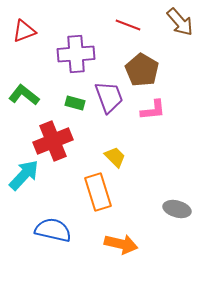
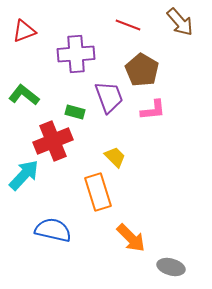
green rectangle: moved 9 px down
gray ellipse: moved 6 px left, 58 px down
orange arrow: moved 10 px right, 6 px up; rotated 32 degrees clockwise
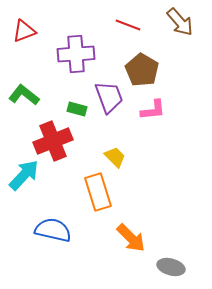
green rectangle: moved 2 px right, 3 px up
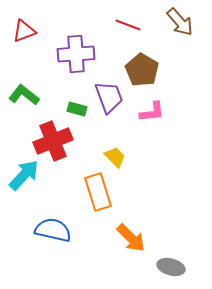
pink L-shape: moved 1 px left, 2 px down
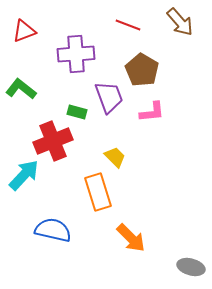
green L-shape: moved 3 px left, 6 px up
green rectangle: moved 3 px down
gray ellipse: moved 20 px right
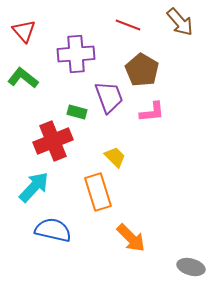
red triangle: rotated 50 degrees counterclockwise
green L-shape: moved 2 px right, 11 px up
cyan arrow: moved 10 px right, 12 px down
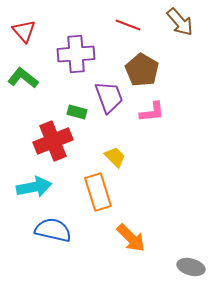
cyan arrow: rotated 36 degrees clockwise
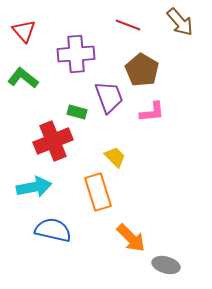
gray ellipse: moved 25 px left, 2 px up
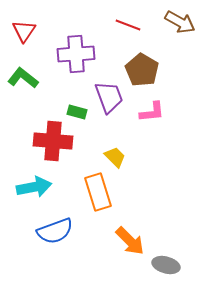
brown arrow: rotated 20 degrees counterclockwise
red triangle: rotated 15 degrees clockwise
red cross: rotated 27 degrees clockwise
blue semicircle: moved 2 px right, 1 px down; rotated 147 degrees clockwise
orange arrow: moved 1 px left, 3 px down
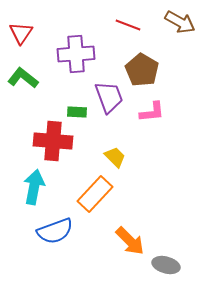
red triangle: moved 3 px left, 2 px down
green rectangle: rotated 12 degrees counterclockwise
cyan arrow: rotated 68 degrees counterclockwise
orange rectangle: moved 3 px left, 2 px down; rotated 60 degrees clockwise
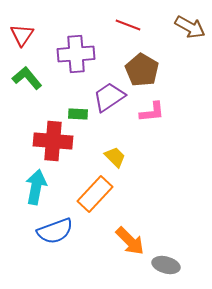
brown arrow: moved 10 px right, 5 px down
red triangle: moved 1 px right, 2 px down
green L-shape: moved 4 px right; rotated 12 degrees clockwise
purple trapezoid: rotated 104 degrees counterclockwise
green rectangle: moved 1 px right, 2 px down
cyan arrow: moved 2 px right
